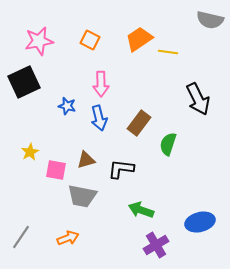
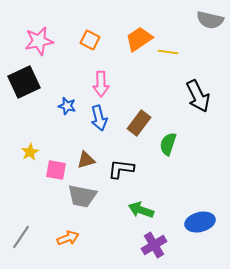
black arrow: moved 3 px up
purple cross: moved 2 px left
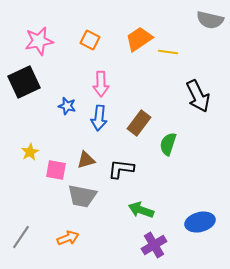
blue arrow: rotated 20 degrees clockwise
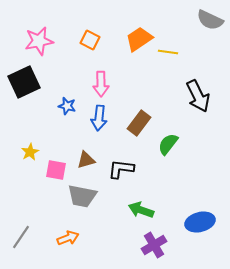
gray semicircle: rotated 12 degrees clockwise
green semicircle: rotated 20 degrees clockwise
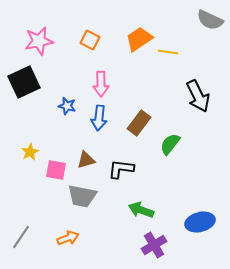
green semicircle: moved 2 px right
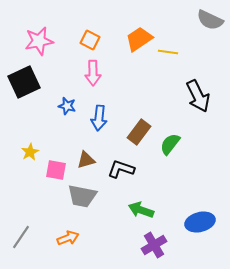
pink arrow: moved 8 px left, 11 px up
brown rectangle: moved 9 px down
black L-shape: rotated 12 degrees clockwise
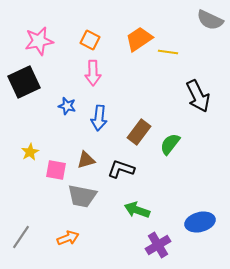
green arrow: moved 4 px left
purple cross: moved 4 px right
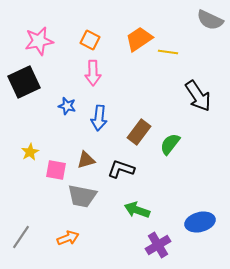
black arrow: rotated 8 degrees counterclockwise
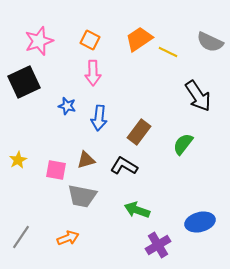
gray semicircle: moved 22 px down
pink star: rotated 8 degrees counterclockwise
yellow line: rotated 18 degrees clockwise
green semicircle: moved 13 px right
yellow star: moved 12 px left, 8 px down
black L-shape: moved 3 px right, 3 px up; rotated 12 degrees clockwise
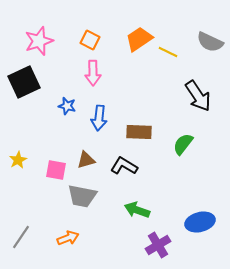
brown rectangle: rotated 55 degrees clockwise
